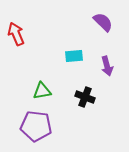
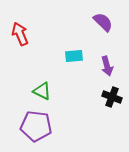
red arrow: moved 4 px right
green triangle: rotated 36 degrees clockwise
black cross: moved 27 px right
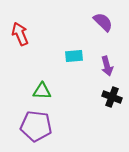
green triangle: rotated 24 degrees counterclockwise
